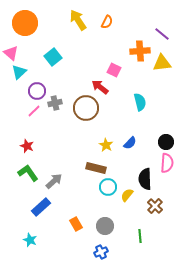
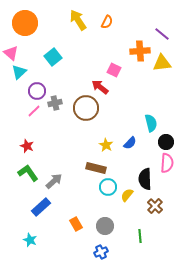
cyan semicircle: moved 11 px right, 21 px down
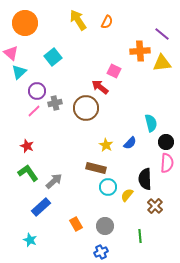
pink square: moved 1 px down
